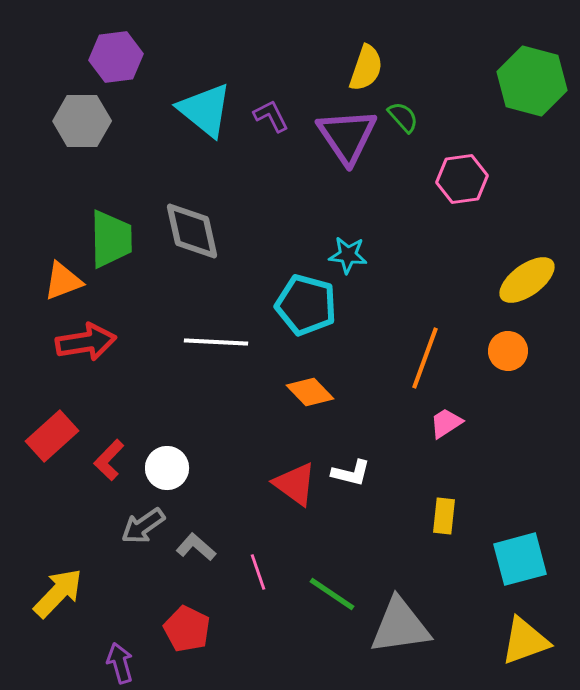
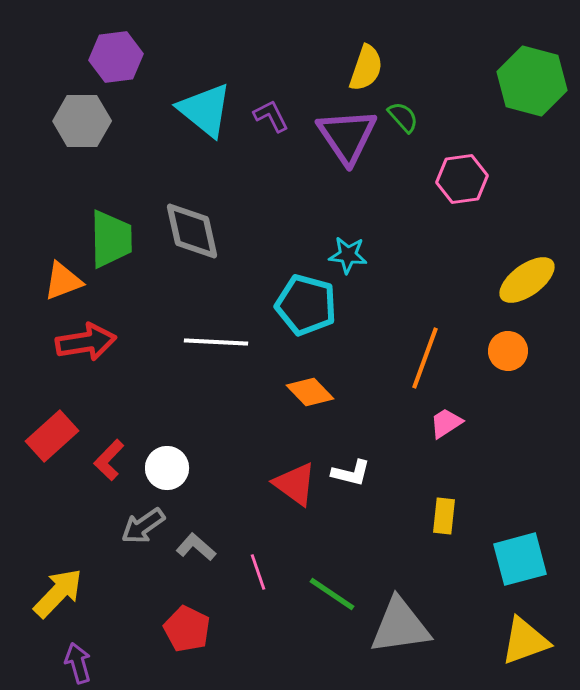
purple arrow: moved 42 px left
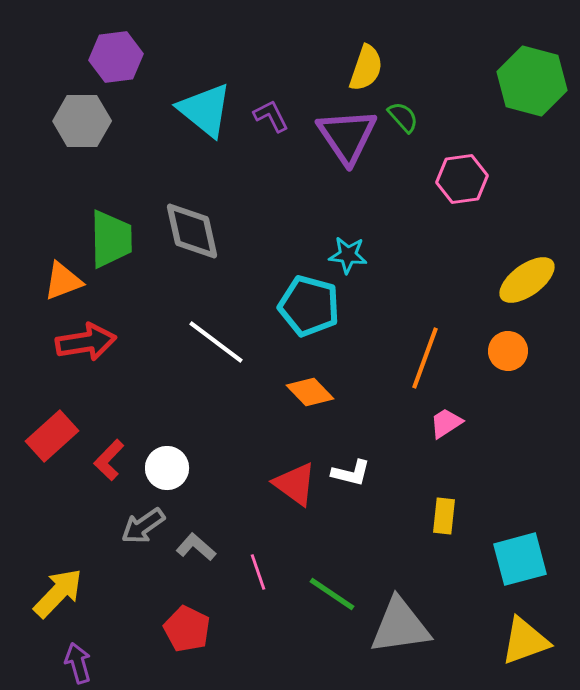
cyan pentagon: moved 3 px right, 1 px down
white line: rotated 34 degrees clockwise
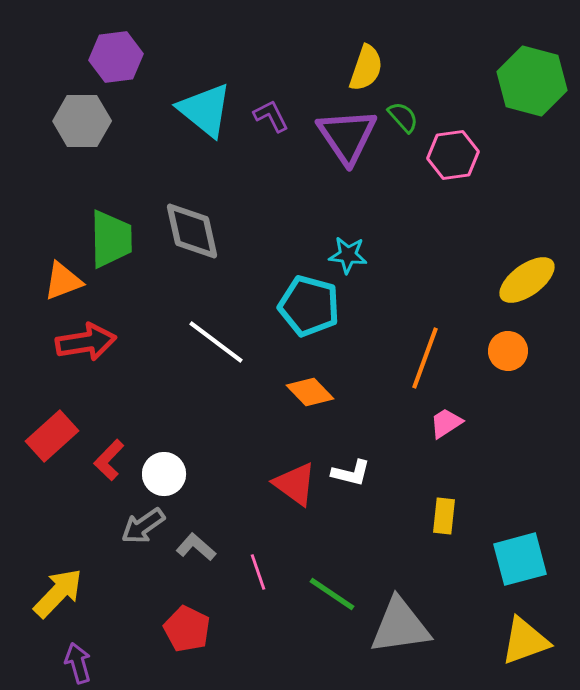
pink hexagon: moved 9 px left, 24 px up
white circle: moved 3 px left, 6 px down
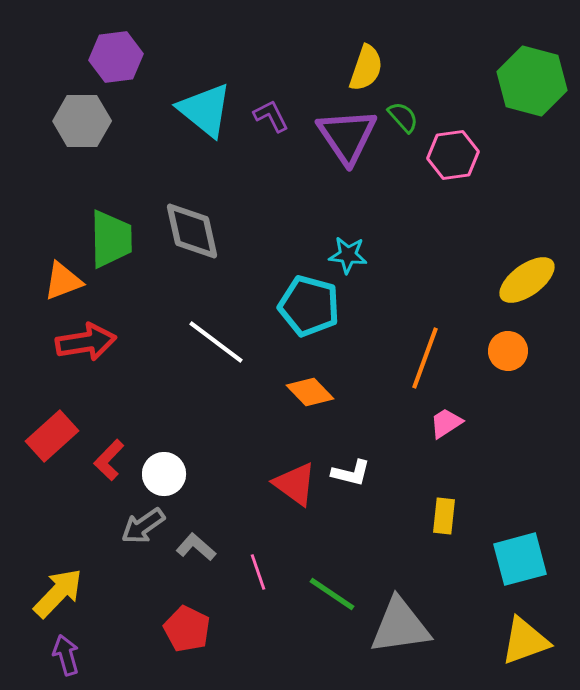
purple arrow: moved 12 px left, 8 px up
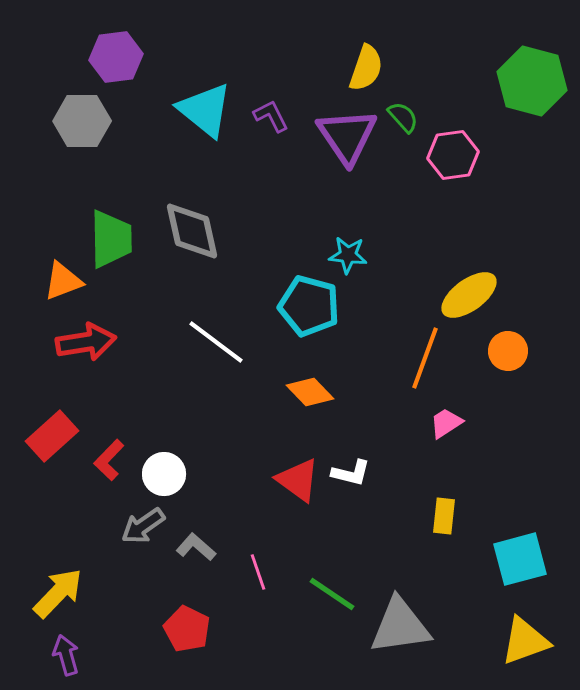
yellow ellipse: moved 58 px left, 15 px down
red triangle: moved 3 px right, 4 px up
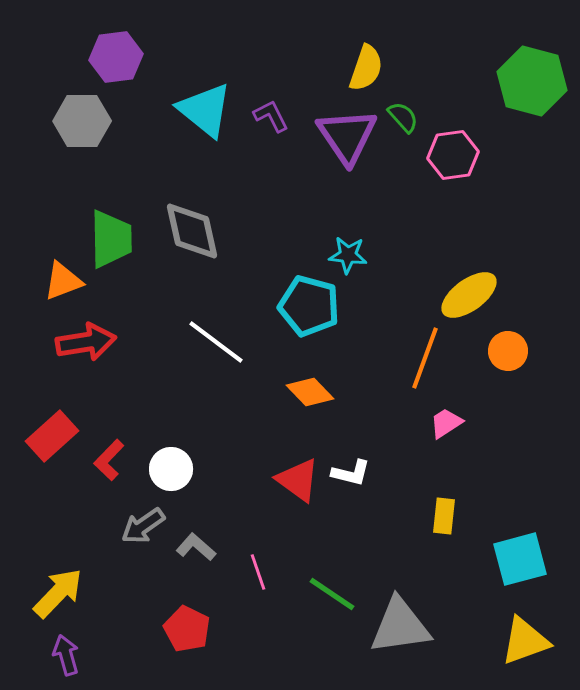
white circle: moved 7 px right, 5 px up
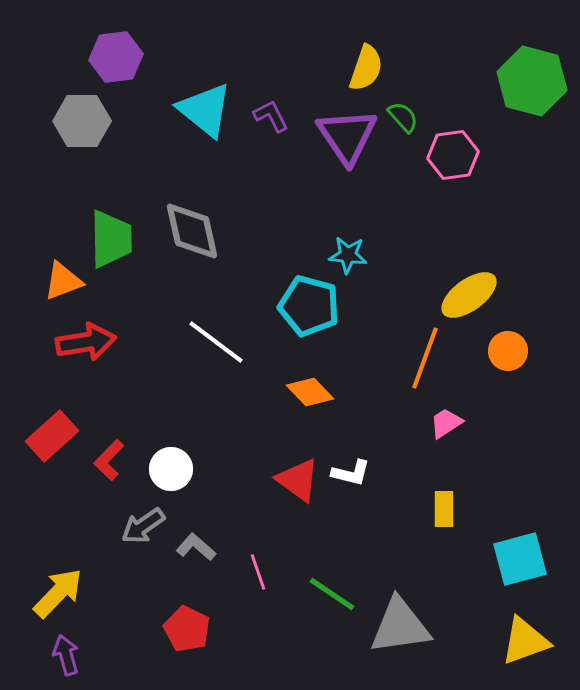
yellow rectangle: moved 7 px up; rotated 6 degrees counterclockwise
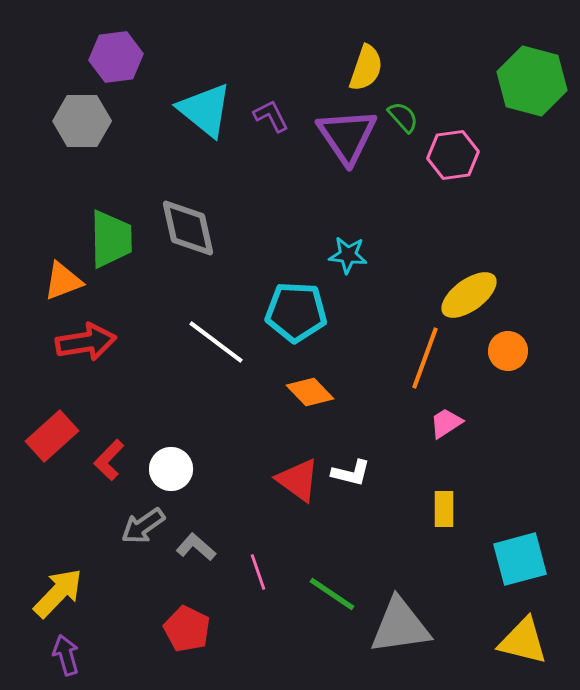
gray diamond: moved 4 px left, 3 px up
cyan pentagon: moved 13 px left, 6 px down; rotated 12 degrees counterclockwise
yellow triangle: moved 2 px left; rotated 34 degrees clockwise
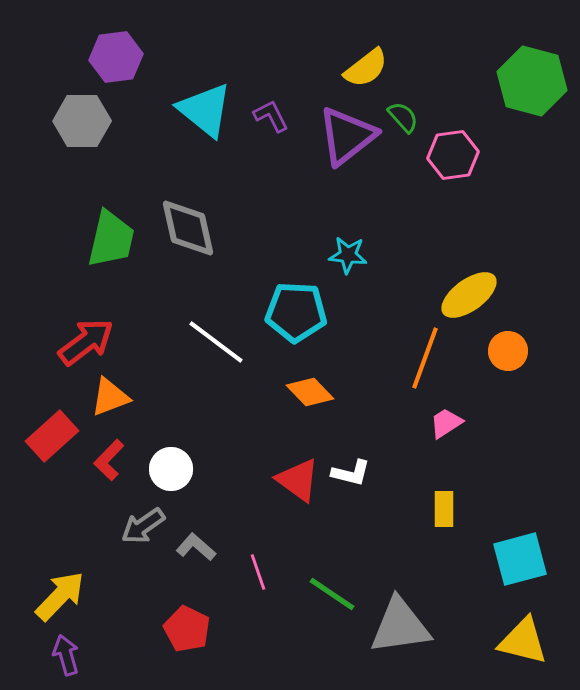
yellow semicircle: rotated 33 degrees clockwise
purple triangle: rotated 26 degrees clockwise
green trapezoid: rotated 14 degrees clockwise
orange triangle: moved 47 px right, 116 px down
red arrow: rotated 28 degrees counterclockwise
yellow arrow: moved 2 px right, 3 px down
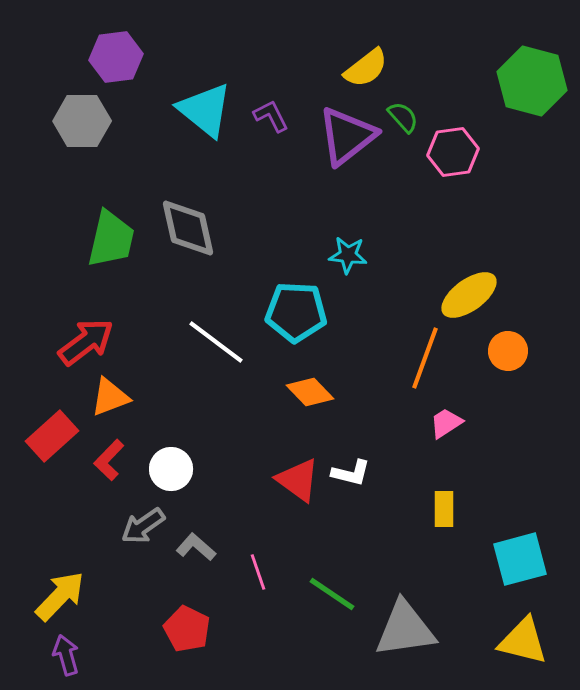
pink hexagon: moved 3 px up
gray triangle: moved 5 px right, 3 px down
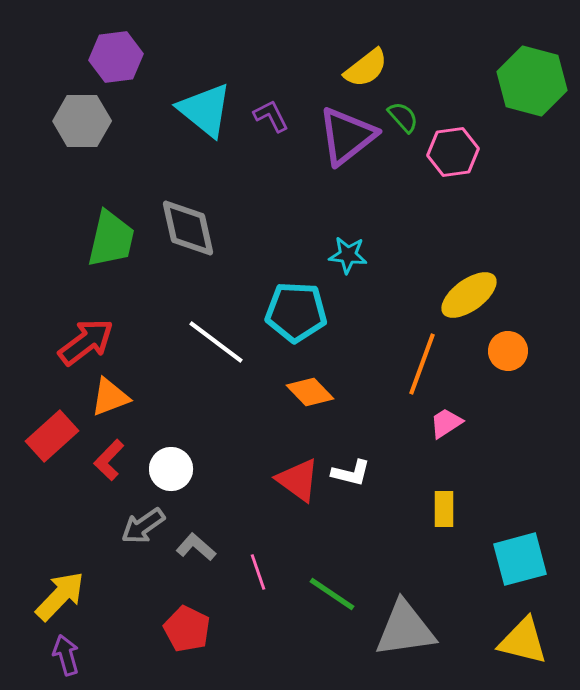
orange line: moved 3 px left, 6 px down
